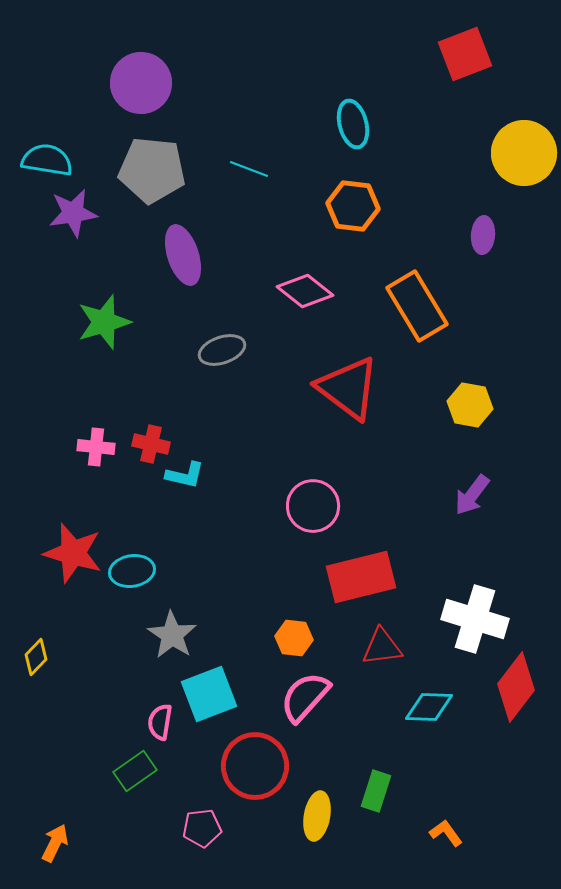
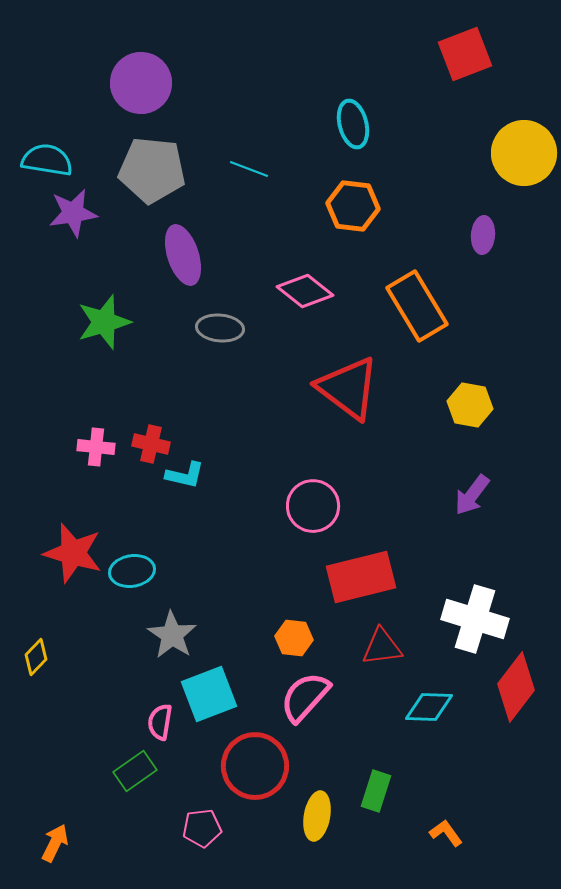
gray ellipse at (222, 350): moved 2 px left, 22 px up; rotated 24 degrees clockwise
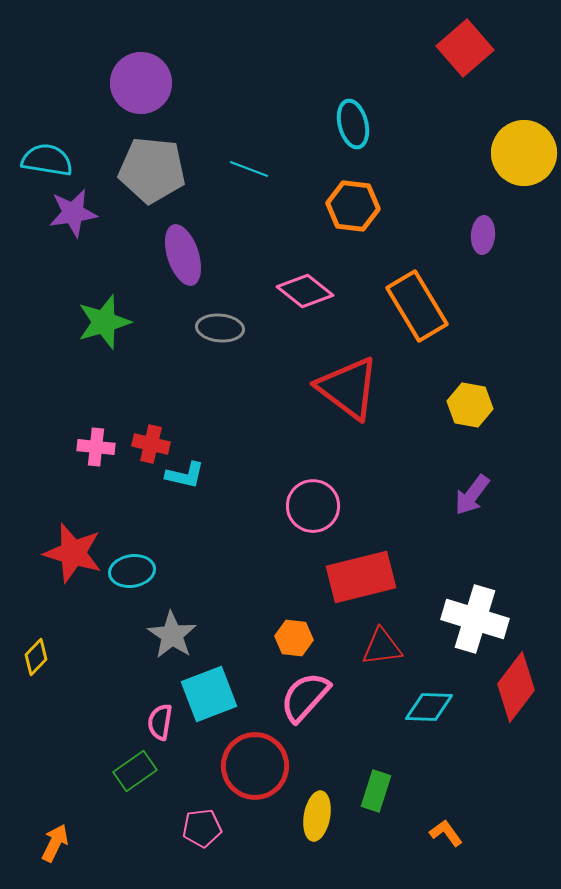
red square at (465, 54): moved 6 px up; rotated 20 degrees counterclockwise
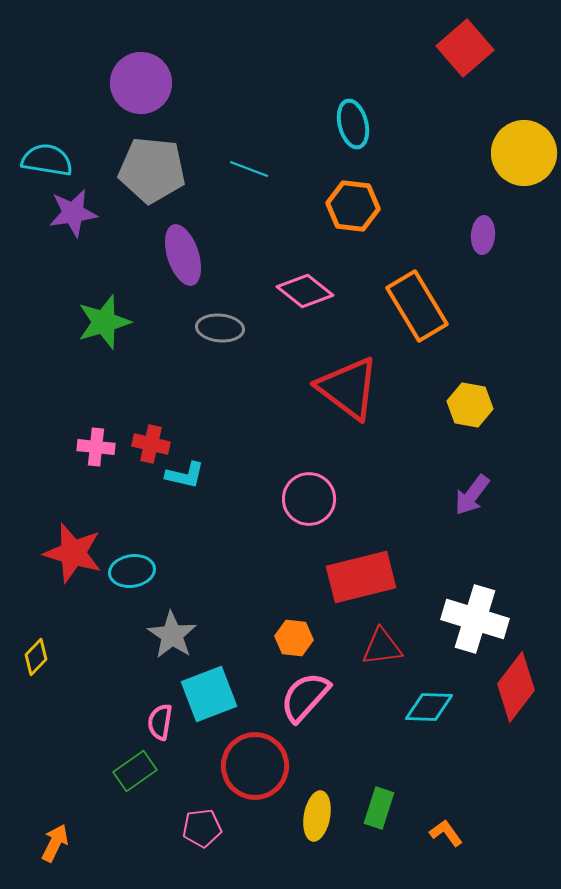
pink circle at (313, 506): moved 4 px left, 7 px up
green rectangle at (376, 791): moved 3 px right, 17 px down
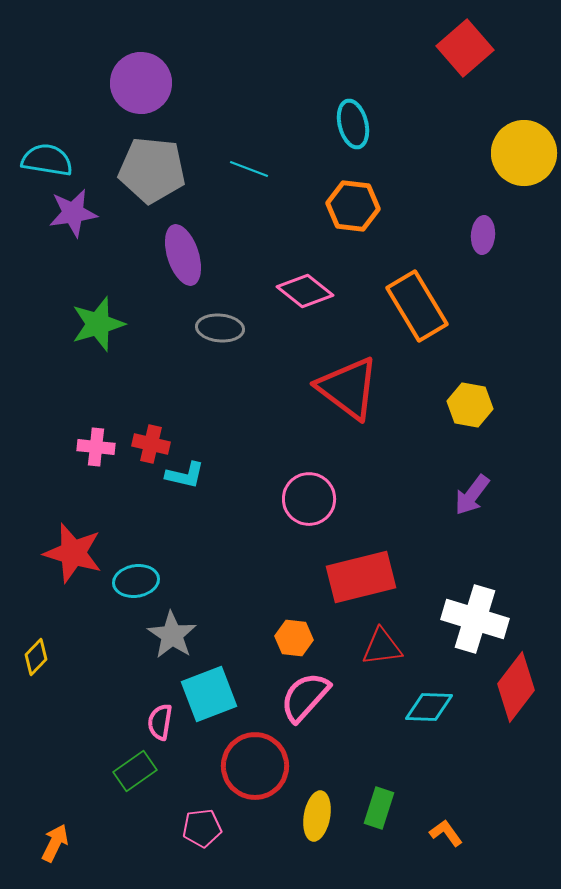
green star at (104, 322): moved 6 px left, 2 px down
cyan ellipse at (132, 571): moved 4 px right, 10 px down
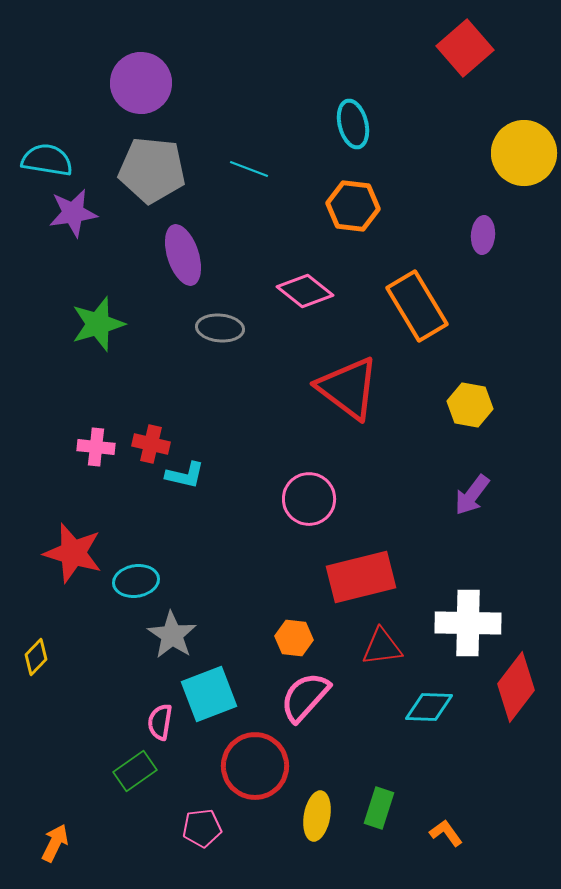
white cross at (475, 619): moved 7 px left, 4 px down; rotated 16 degrees counterclockwise
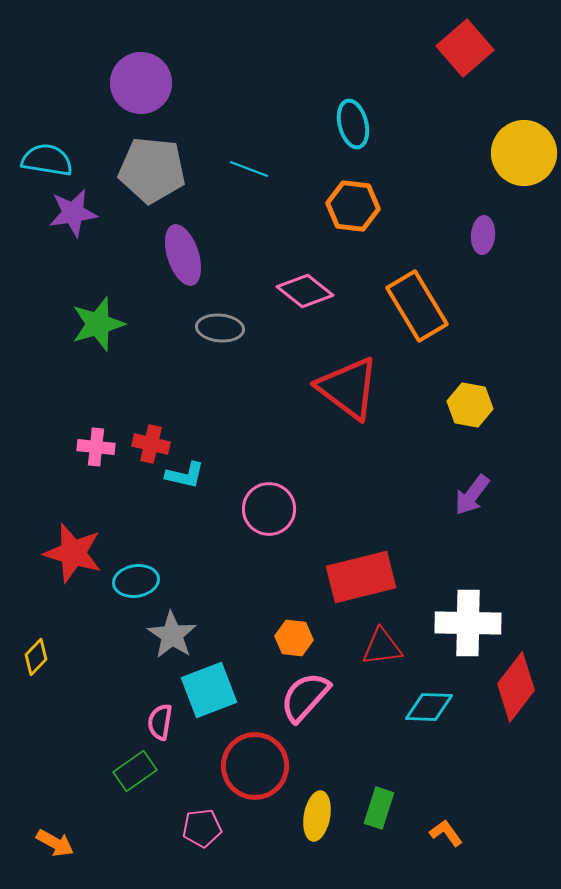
pink circle at (309, 499): moved 40 px left, 10 px down
cyan square at (209, 694): moved 4 px up
orange arrow at (55, 843): rotated 93 degrees clockwise
